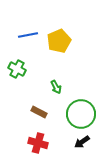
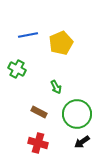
yellow pentagon: moved 2 px right, 2 px down
green circle: moved 4 px left
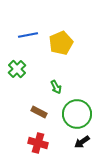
green cross: rotated 18 degrees clockwise
